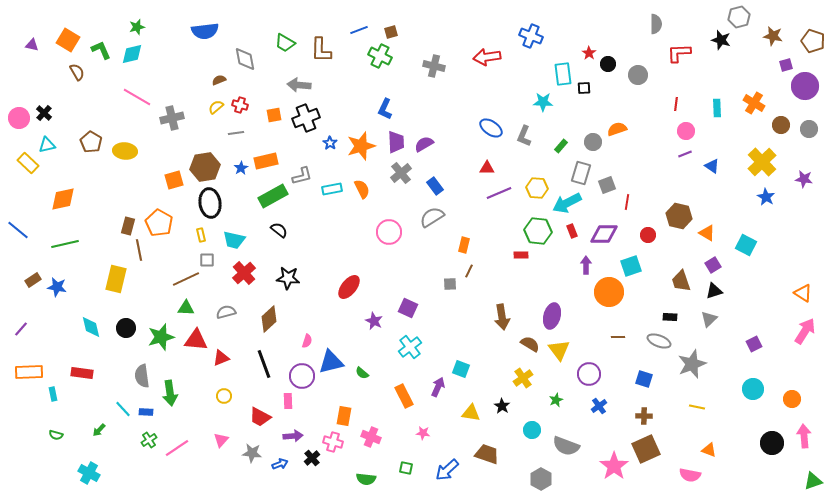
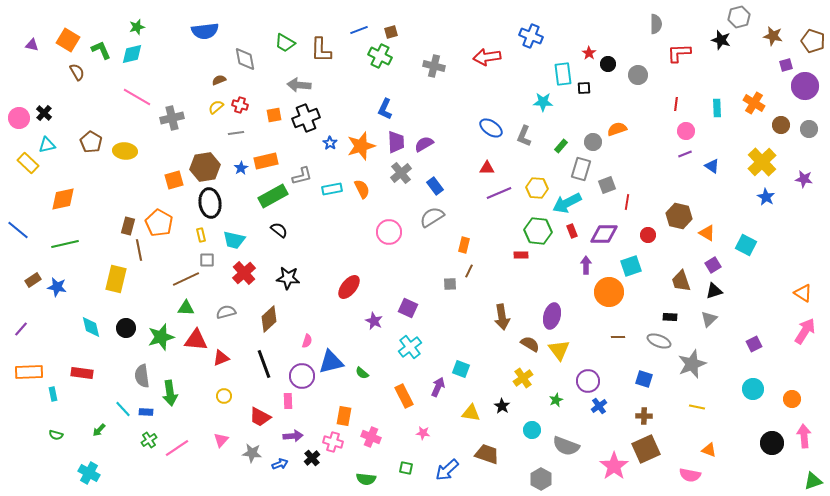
gray rectangle at (581, 173): moved 4 px up
purple circle at (589, 374): moved 1 px left, 7 px down
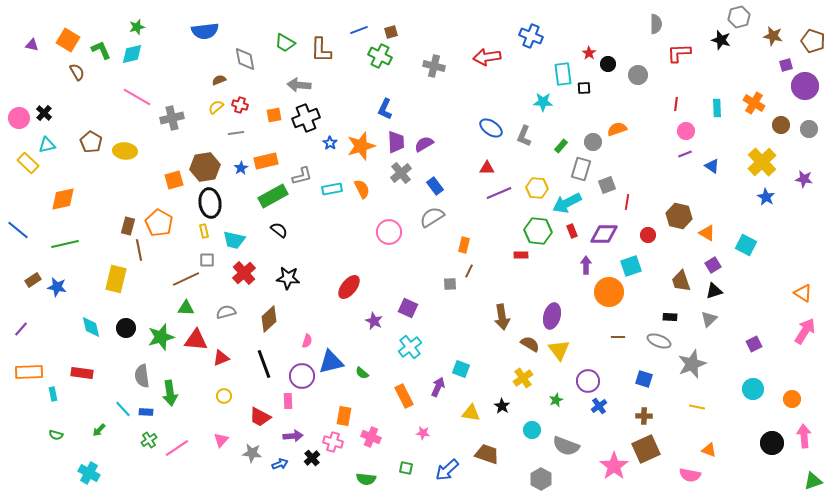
yellow rectangle at (201, 235): moved 3 px right, 4 px up
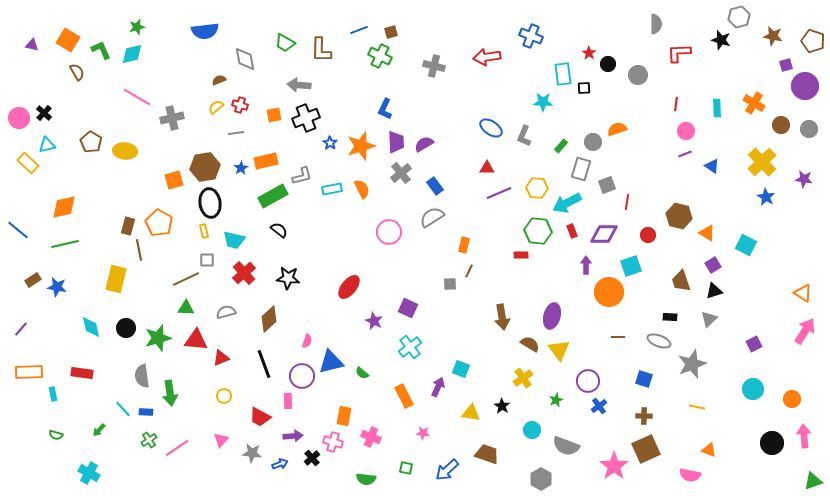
orange diamond at (63, 199): moved 1 px right, 8 px down
green star at (161, 337): moved 3 px left, 1 px down
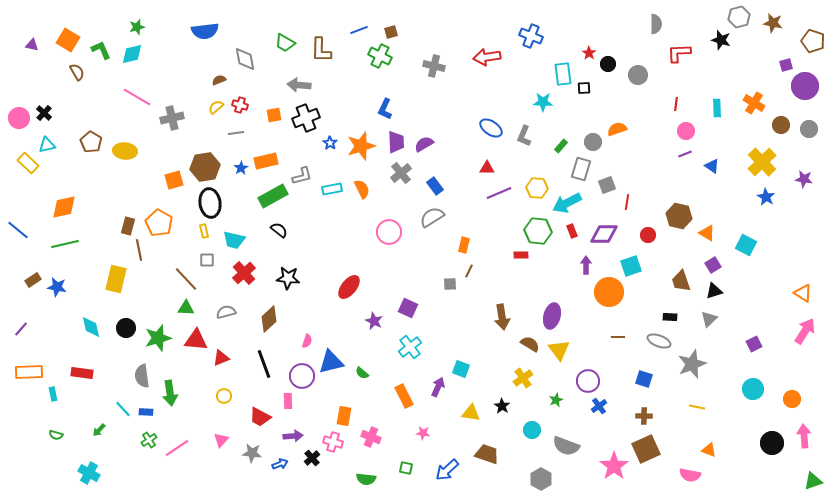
brown star at (773, 36): moved 13 px up
brown line at (186, 279): rotated 72 degrees clockwise
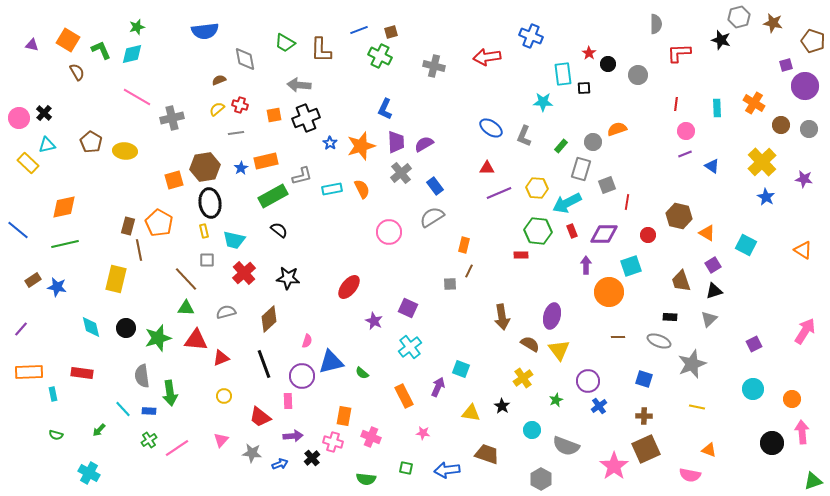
yellow semicircle at (216, 107): moved 1 px right, 2 px down
orange triangle at (803, 293): moved 43 px up
blue rectangle at (146, 412): moved 3 px right, 1 px up
red trapezoid at (260, 417): rotated 10 degrees clockwise
pink arrow at (804, 436): moved 2 px left, 4 px up
blue arrow at (447, 470): rotated 35 degrees clockwise
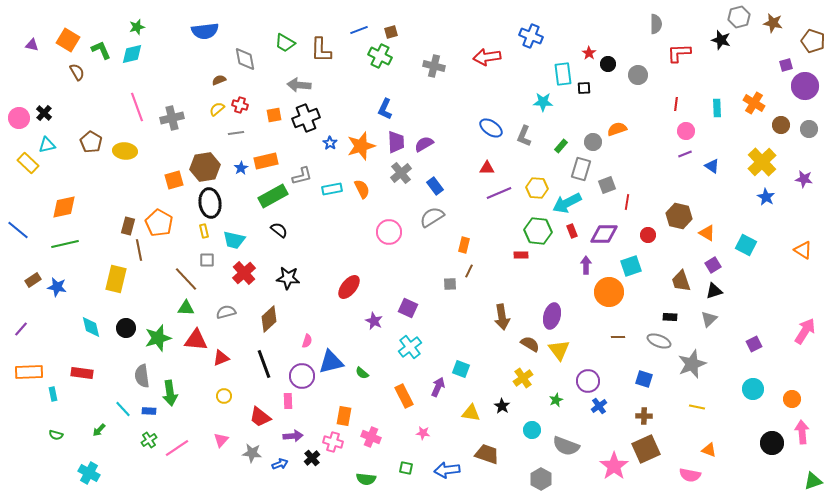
pink line at (137, 97): moved 10 px down; rotated 40 degrees clockwise
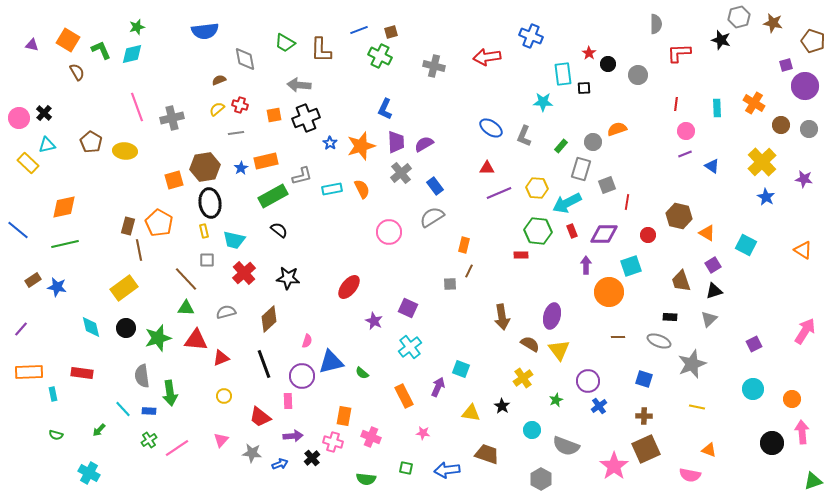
yellow rectangle at (116, 279): moved 8 px right, 9 px down; rotated 40 degrees clockwise
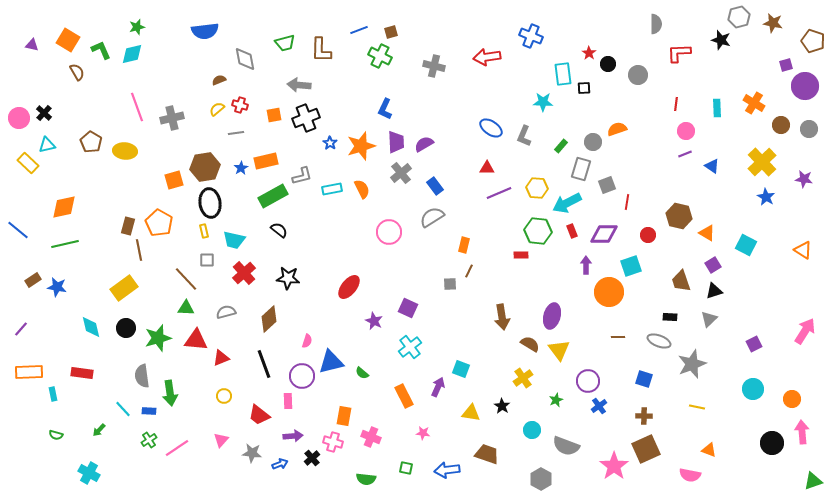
green trapezoid at (285, 43): rotated 45 degrees counterclockwise
red trapezoid at (260, 417): moved 1 px left, 2 px up
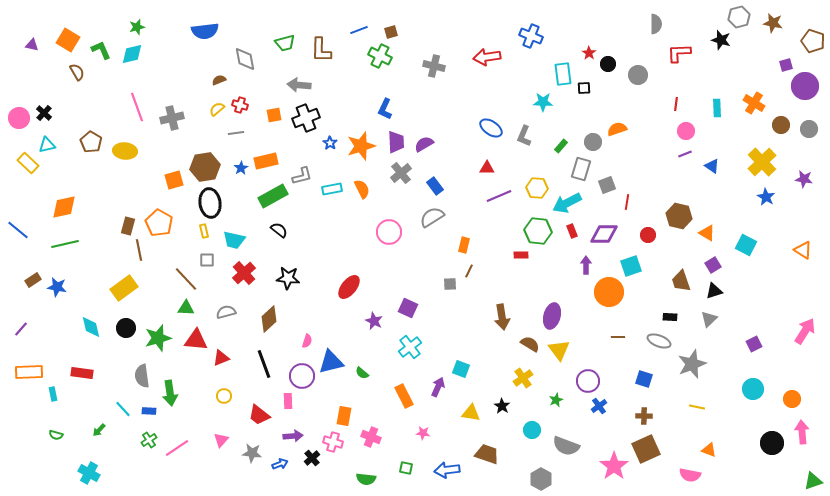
purple line at (499, 193): moved 3 px down
